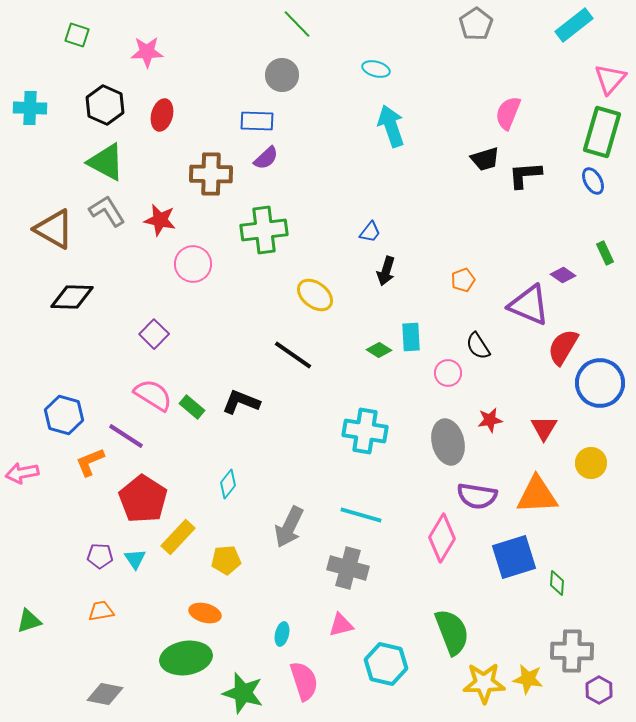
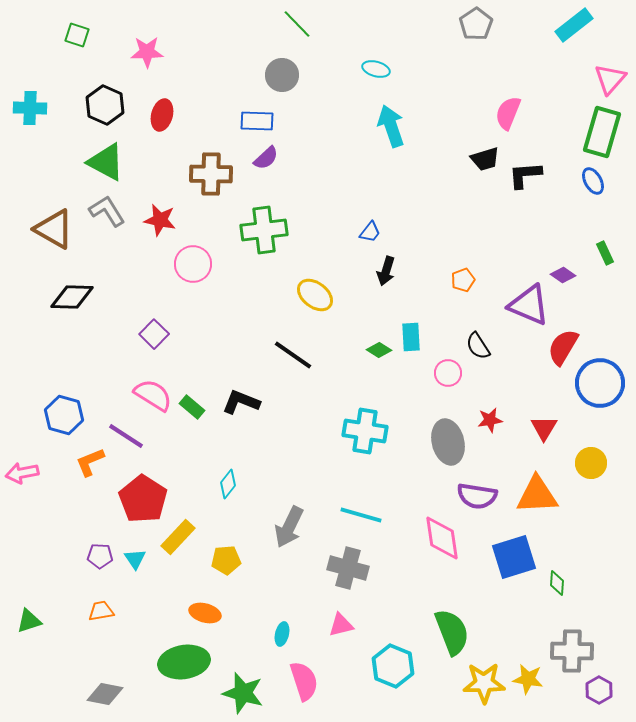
pink diamond at (442, 538): rotated 39 degrees counterclockwise
green ellipse at (186, 658): moved 2 px left, 4 px down
cyan hexagon at (386, 664): moved 7 px right, 2 px down; rotated 9 degrees clockwise
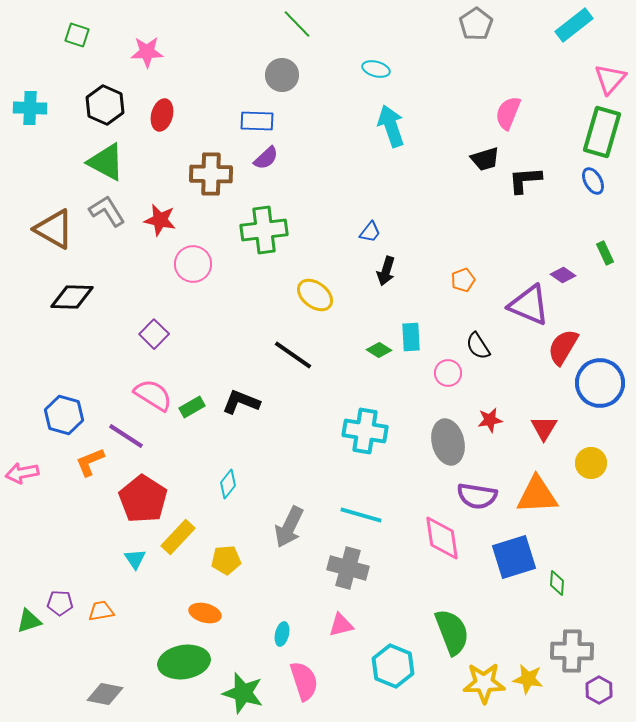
black L-shape at (525, 175): moved 5 px down
green rectangle at (192, 407): rotated 70 degrees counterclockwise
purple pentagon at (100, 556): moved 40 px left, 47 px down
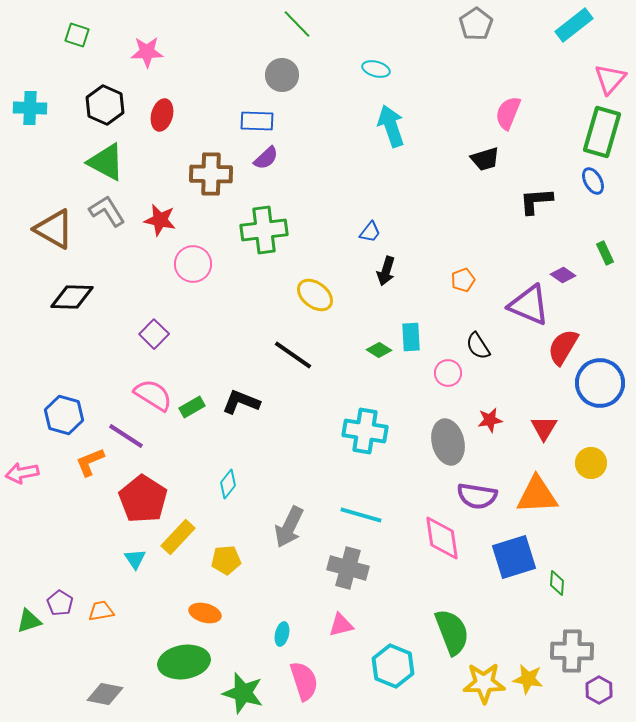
black L-shape at (525, 180): moved 11 px right, 21 px down
purple pentagon at (60, 603): rotated 30 degrees clockwise
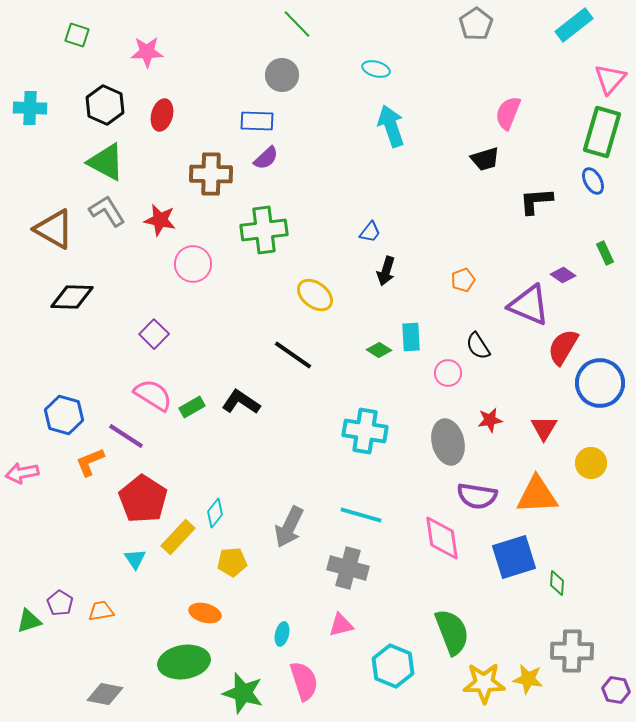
black L-shape at (241, 402): rotated 12 degrees clockwise
cyan diamond at (228, 484): moved 13 px left, 29 px down
yellow pentagon at (226, 560): moved 6 px right, 2 px down
purple hexagon at (599, 690): moved 17 px right; rotated 20 degrees counterclockwise
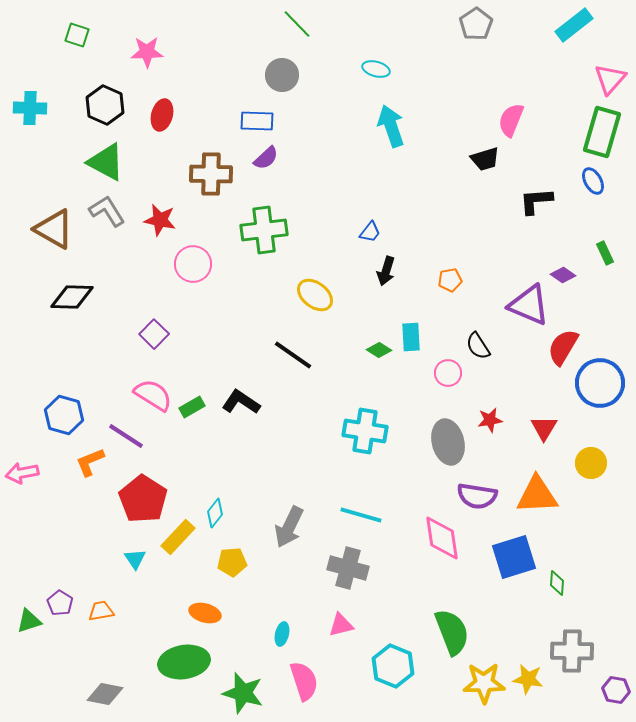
pink semicircle at (508, 113): moved 3 px right, 7 px down
orange pentagon at (463, 280): moved 13 px left; rotated 10 degrees clockwise
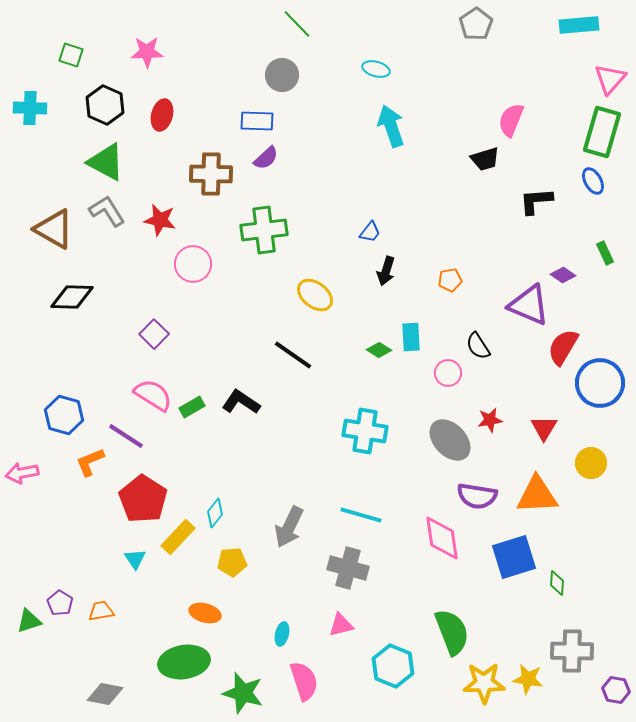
cyan rectangle at (574, 25): moved 5 px right; rotated 33 degrees clockwise
green square at (77, 35): moved 6 px left, 20 px down
gray ellipse at (448, 442): moved 2 px right, 2 px up; rotated 30 degrees counterclockwise
